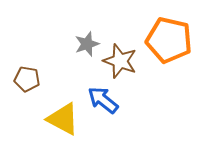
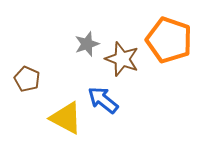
orange pentagon: rotated 6 degrees clockwise
brown star: moved 2 px right, 2 px up
brown pentagon: rotated 15 degrees clockwise
yellow triangle: moved 3 px right, 1 px up
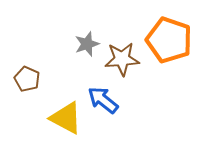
brown star: rotated 24 degrees counterclockwise
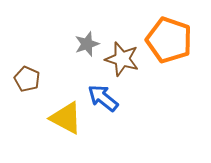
brown star: rotated 20 degrees clockwise
blue arrow: moved 2 px up
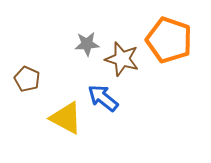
gray star: rotated 15 degrees clockwise
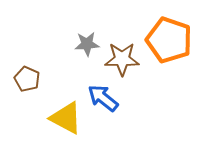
brown star: rotated 16 degrees counterclockwise
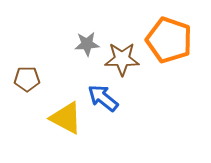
brown pentagon: rotated 25 degrees counterclockwise
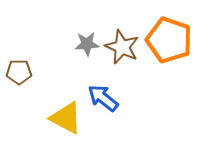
brown star: moved 12 px up; rotated 24 degrees clockwise
brown pentagon: moved 8 px left, 7 px up
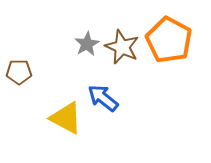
orange pentagon: rotated 9 degrees clockwise
gray star: rotated 25 degrees counterclockwise
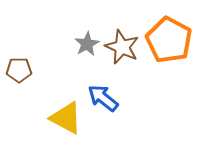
brown pentagon: moved 2 px up
